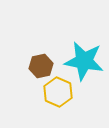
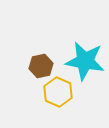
cyan star: moved 1 px right
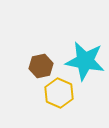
yellow hexagon: moved 1 px right, 1 px down
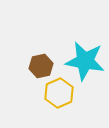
yellow hexagon: rotated 12 degrees clockwise
